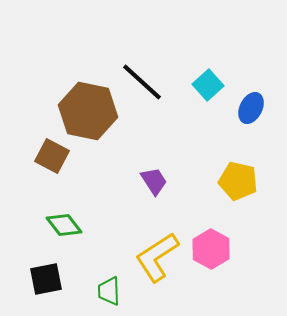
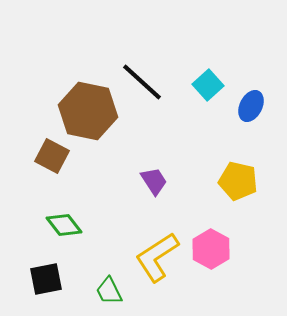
blue ellipse: moved 2 px up
green trapezoid: rotated 24 degrees counterclockwise
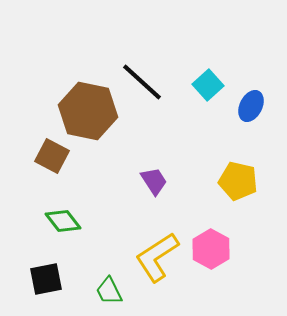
green diamond: moved 1 px left, 4 px up
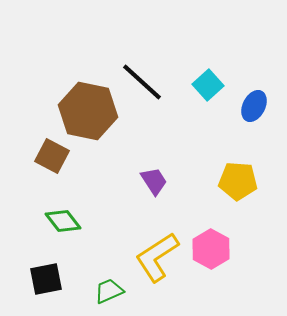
blue ellipse: moved 3 px right
yellow pentagon: rotated 9 degrees counterclockwise
green trapezoid: rotated 92 degrees clockwise
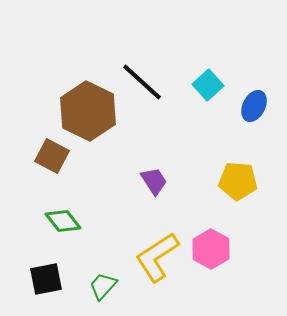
brown hexagon: rotated 14 degrees clockwise
green trapezoid: moved 6 px left, 5 px up; rotated 24 degrees counterclockwise
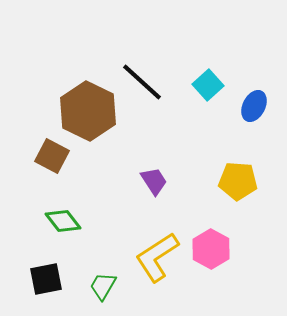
green trapezoid: rotated 12 degrees counterclockwise
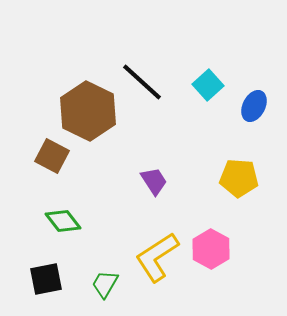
yellow pentagon: moved 1 px right, 3 px up
green trapezoid: moved 2 px right, 2 px up
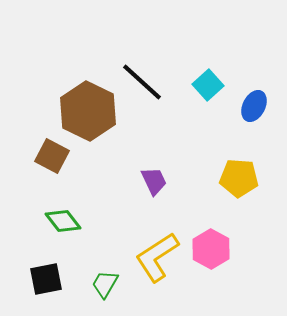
purple trapezoid: rotated 8 degrees clockwise
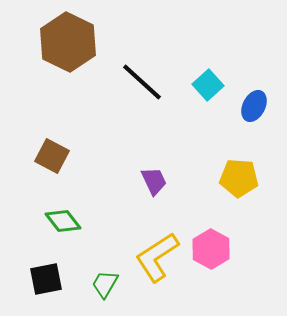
brown hexagon: moved 20 px left, 69 px up
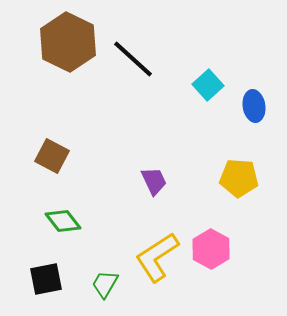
black line: moved 9 px left, 23 px up
blue ellipse: rotated 36 degrees counterclockwise
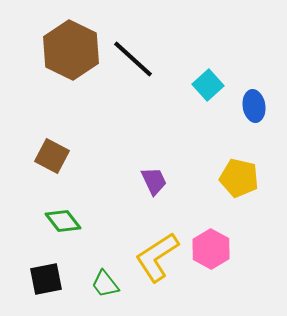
brown hexagon: moved 3 px right, 8 px down
yellow pentagon: rotated 9 degrees clockwise
green trapezoid: rotated 68 degrees counterclockwise
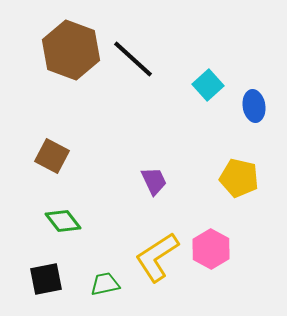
brown hexagon: rotated 6 degrees counterclockwise
green trapezoid: rotated 116 degrees clockwise
